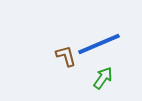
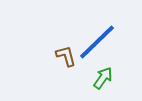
blue line: moved 2 px left, 2 px up; rotated 21 degrees counterclockwise
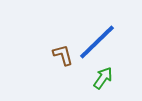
brown L-shape: moved 3 px left, 1 px up
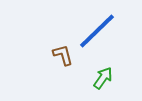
blue line: moved 11 px up
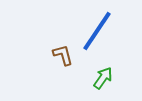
blue line: rotated 12 degrees counterclockwise
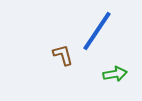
green arrow: moved 12 px right, 4 px up; rotated 45 degrees clockwise
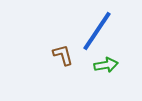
green arrow: moved 9 px left, 9 px up
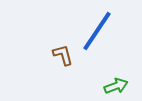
green arrow: moved 10 px right, 21 px down; rotated 10 degrees counterclockwise
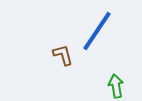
green arrow: rotated 80 degrees counterclockwise
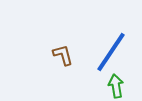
blue line: moved 14 px right, 21 px down
